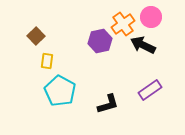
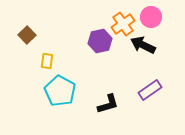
brown square: moved 9 px left, 1 px up
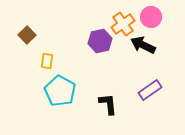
black L-shape: rotated 80 degrees counterclockwise
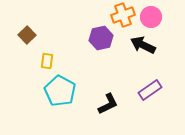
orange cross: moved 9 px up; rotated 15 degrees clockwise
purple hexagon: moved 1 px right, 3 px up
black L-shape: rotated 70 degrees clockwise
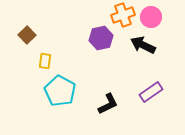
yellow rectangle: moved 2 px left
purple rectangle: moved 1 px right, 2 px down
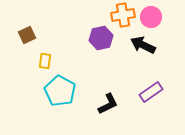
orange cross: rotated 10 degrees clockwise
brown square: rotated 18 degrees clockwise
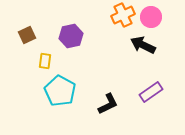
orange cross: rotated 15 degrees counterclockwise
purple hexagon: moved 30 px left, 2 px up
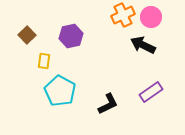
brown square: rotated 18 degrees counterclockwise
yellow rectangle: moved 1 px left
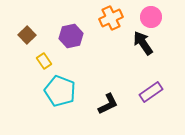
orange cross: moved 12 px left, 3 px down
black arrow: moved 2 px up; rotated 30 degrees clockwise
yellow rectangle: rotated 42 degrees counterclockwise
cyan pentagon: rotated 8 degrees counterclockwise
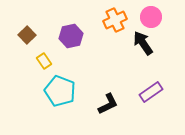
orange cross: moved 4 px right, 2 px down
